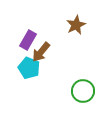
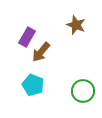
brown star: rotated 24 degrees counterclockwise
purple rectangle: moved 1 px left, 3 px up
cyan pentagon: moved 4 px right, 17 px down
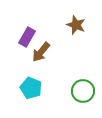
cyan pentagon: moved 2 px left, 3 px down
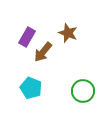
brown star: moved 8 px left, 8 px down
brown arrow: moved 2 px right
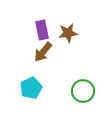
brown star: rotated 30 degrees counterclockwise
purple rectangle: moved 15 px right, 7 px up; rotated 42 degrees counterclockwise
cyan pentagon: rotated 25 degrees clockwise
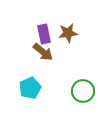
purple rectangle: moved 2 px right, 4 px down
brown arrow: rotated 90 degrees counterclockwise
cyan pentagon: moved 1 px left
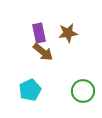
purple rectangle: moved 5 px left, 1 px up
cyan pentagon: moved 2 px down
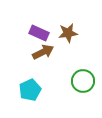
purple rectangle: rotated 54 degrees counterclockwise
brown arrow: rotated 65 degrees counterclockwise
green circle: moved 10 px up
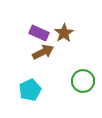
brown star: moved 4 px left; rotated 24 degrees counterclockwise
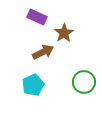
purple rectangle: moved 2 px left, 16 px up
green circle: moved 1 px right, 1 px down
cyan pentagon: moved 3 px right, 5 px up
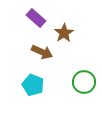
purple rectangle: moved 1 px left, 1 px down; rotated 18 degrees clockwise
brown arrow: moved 1 px left; rotated 50 degrees clockwise
cyan pentagon: rotated 25 degrees counterclockwise
